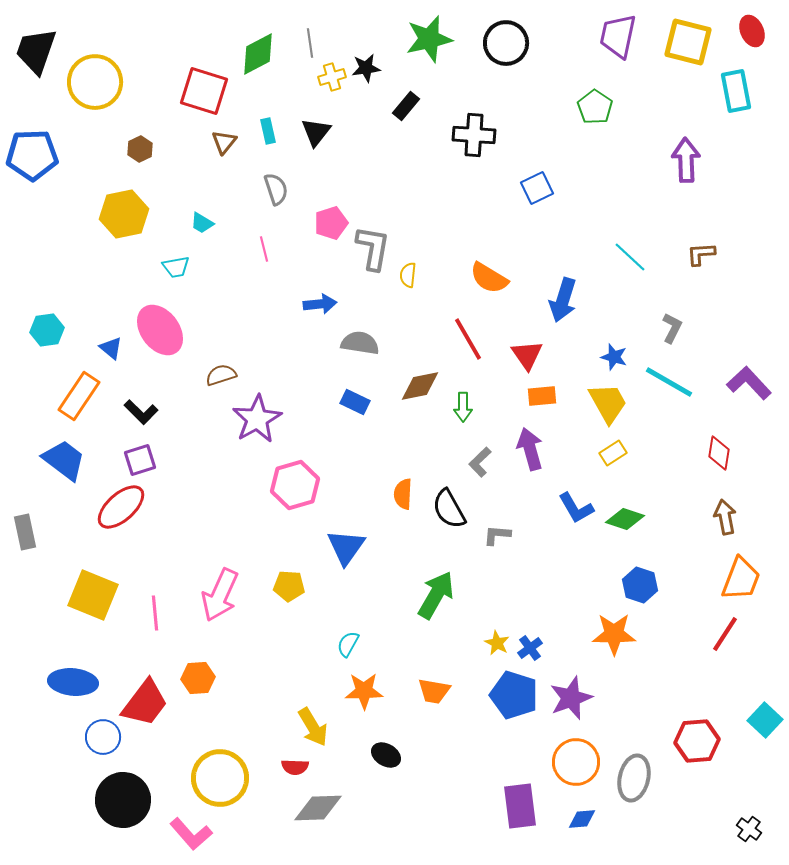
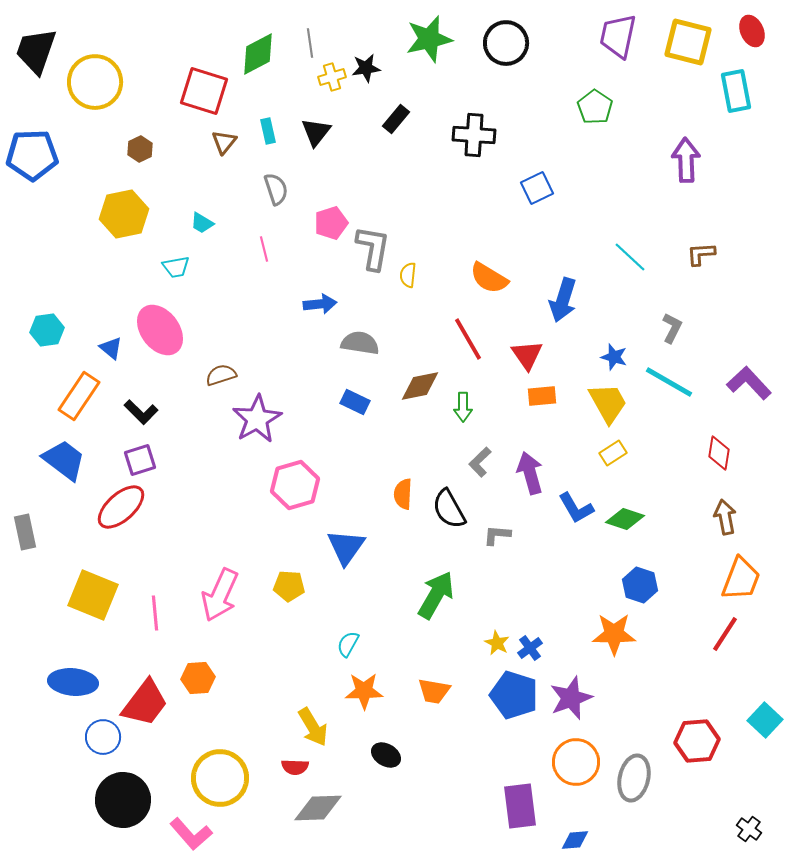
black rectangle at (406, 106): moved 10 px left, 13 px down
purple arrow at (530, 449): moved 24 px down
blue diamond at (582, 819): moved 7 px left, 21 px down
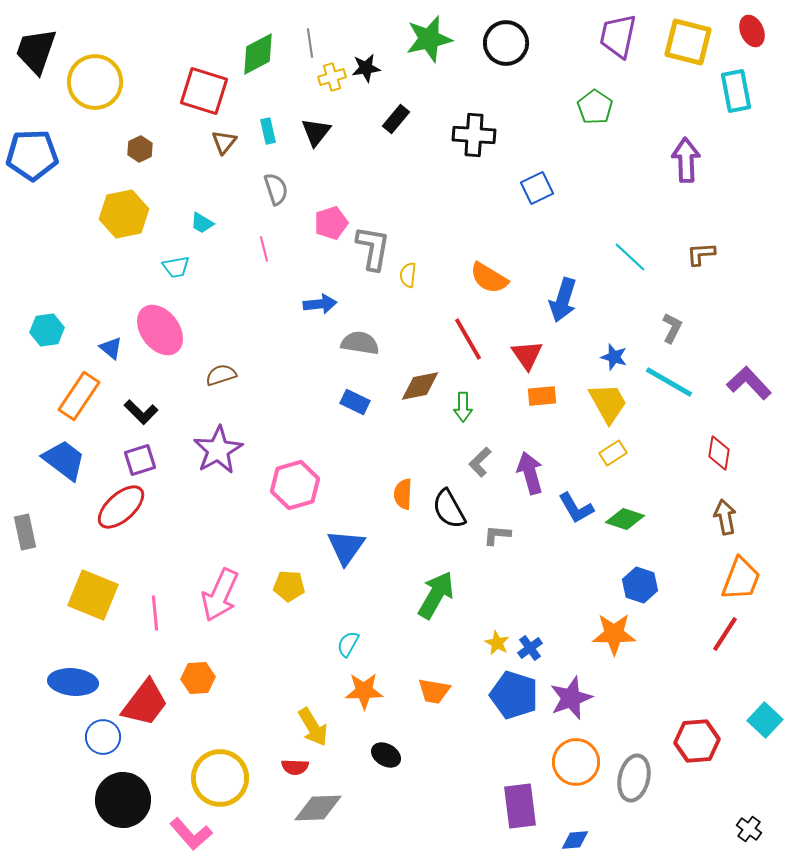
purple star at (257, 419): moved 39 px left, 31 px down
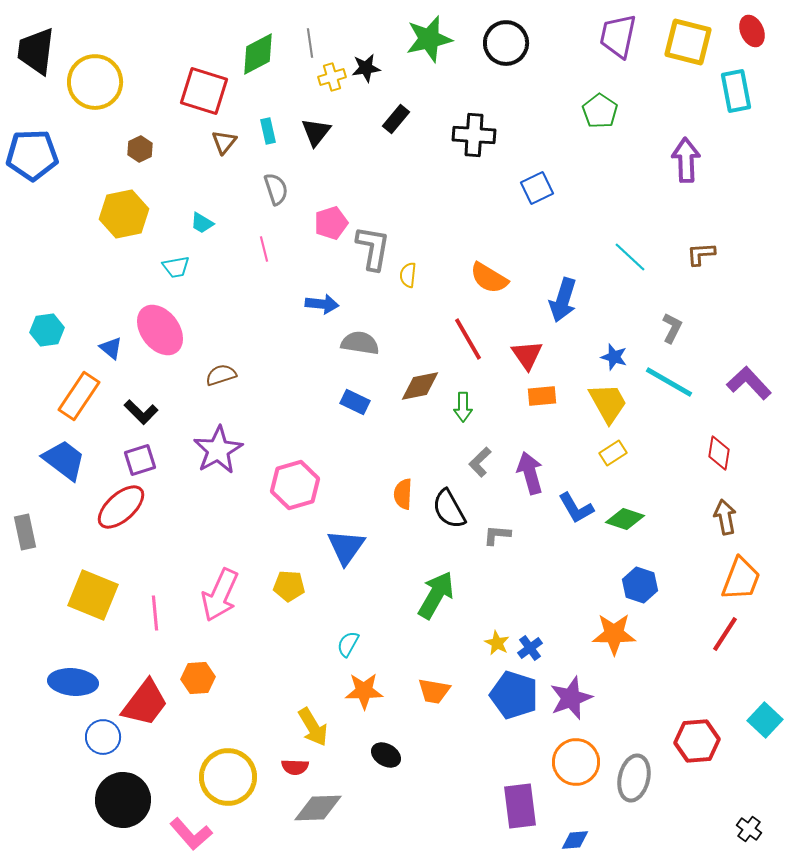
black trapezoid at (36, 51): rotated 12 degrees counterclockwise
green pentagon at (595, 107): moved 5 px right, 4 px down
blue arrow at (320, 304): moved 2 px right; rotated 12 degrees clockwise
yellow circle at (220, 778): moved 8 px right, 1 px up
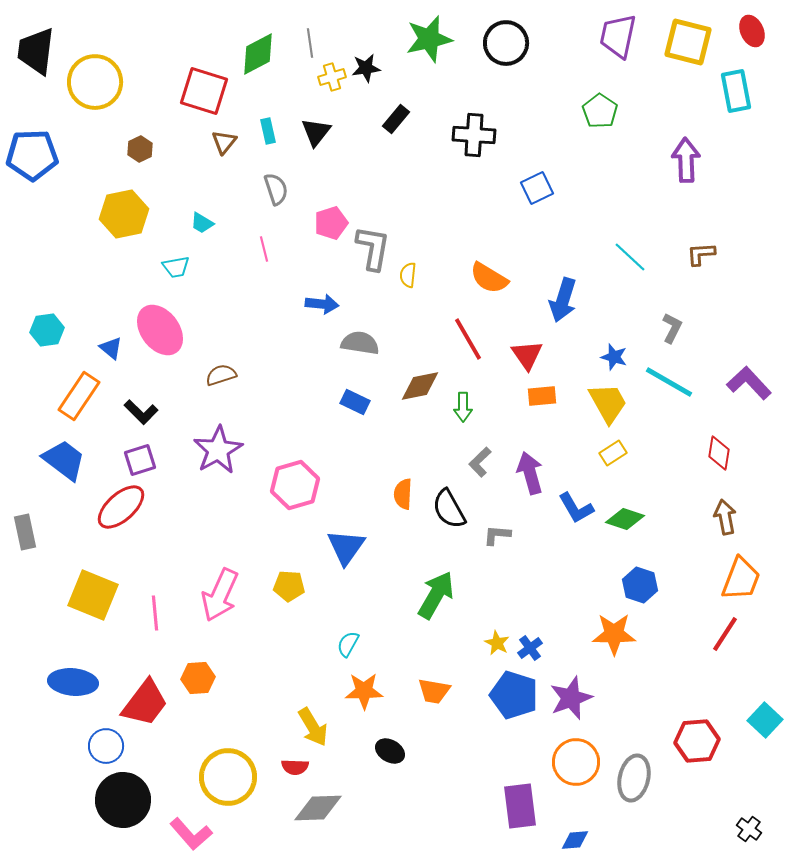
blue circle at (103, 737): moved 3 px right, 9 px down
black ellipse at (386, 755): moved 4 px right, 4 px up
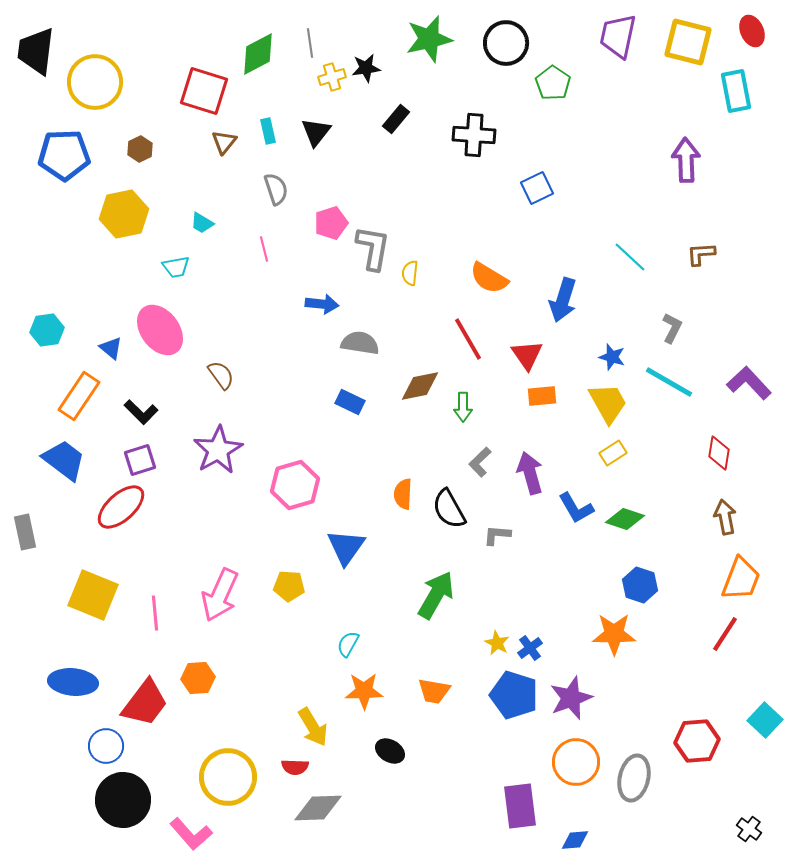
green pentagon at (600, 111): moved 47 px left, 28 px up
blue pentagon at (32, 155): moved 32 px right
yellow semicircle at (408, 275): moved 2 px right, 2 px up
blue star at (614, 357): moved 2 px left
brown semicircle at (221, 375): rotated 72 degrees clockwise
blue rectangle at (355, 402): moved 5 px left
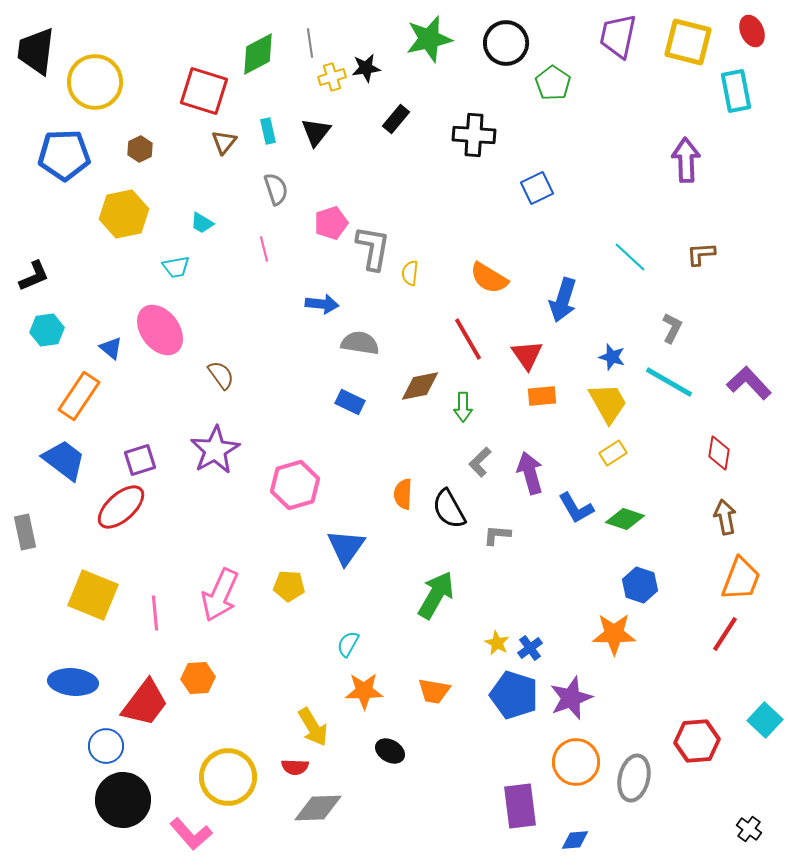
black L-shape at (141, 412): moved 107 px left, 136 px up; rotated 68 degrees counterclockwise
purple star at (218, 450): moved 3 px left
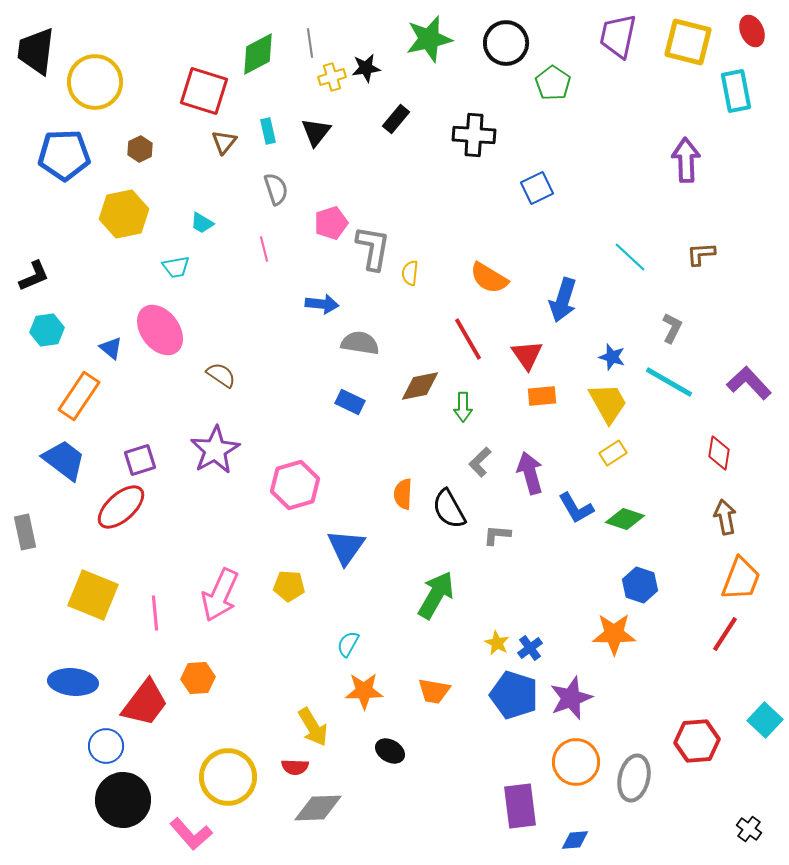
brown semicircle at (221, 375): rotated 20 degrees counterclockwise
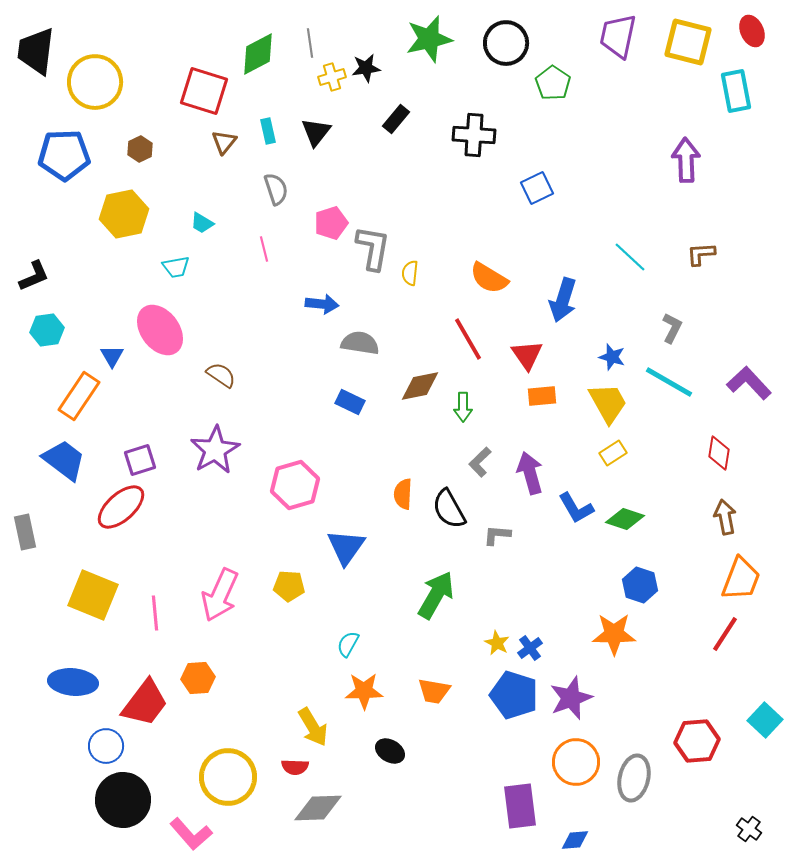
blue triangle at (111, 348): moved 1 px right, 8 px down; rotated 20 degrees clockwise
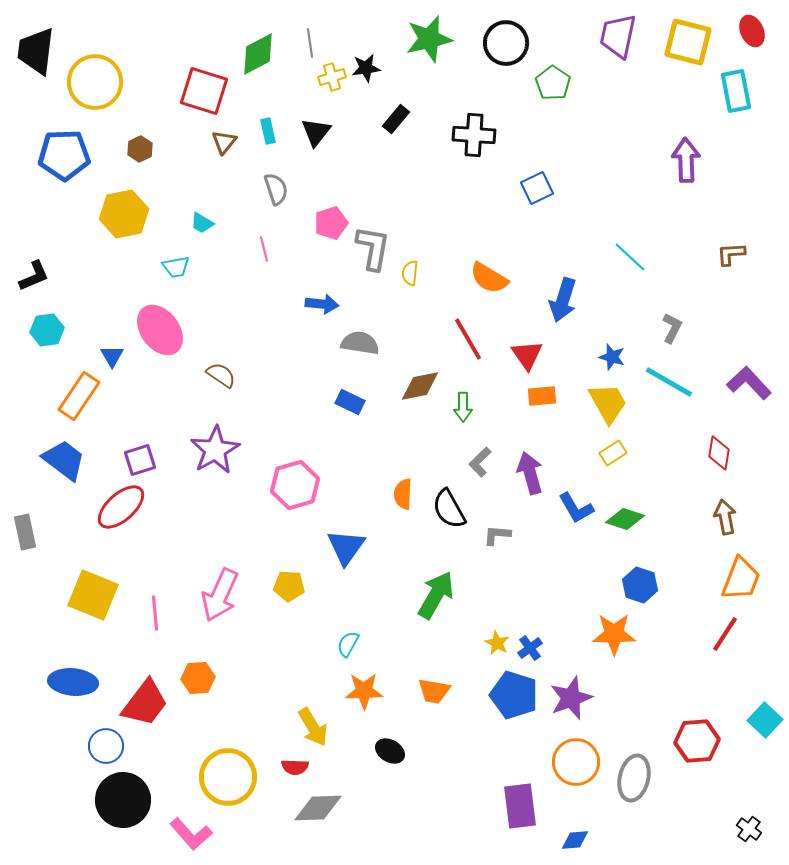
brown L-shape at (701, 254): moved 30 px right
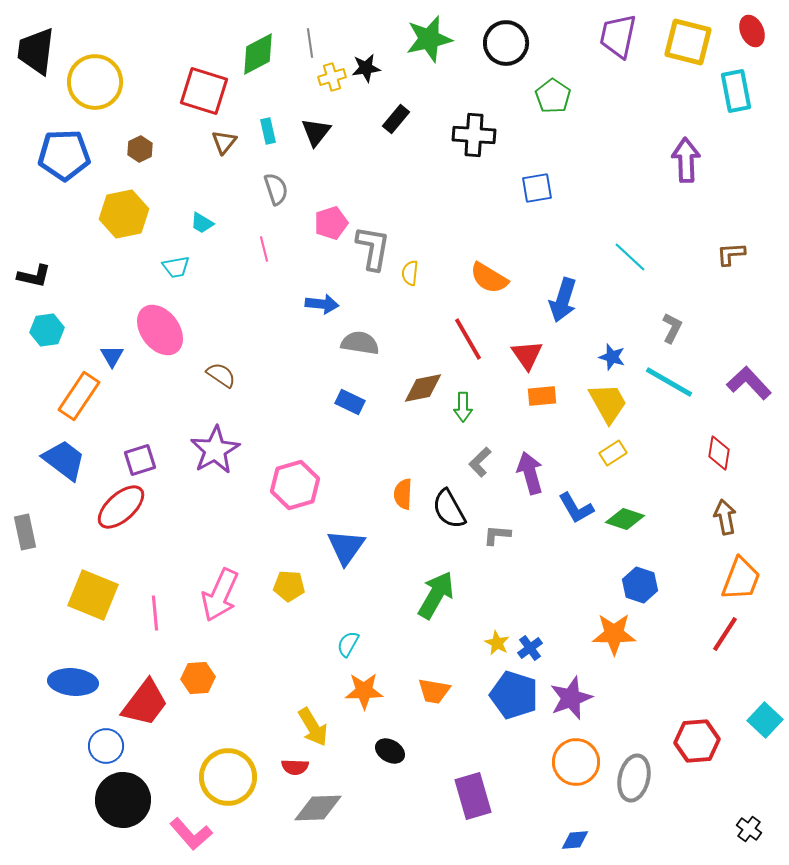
green pentagon at (553, 83): moved 13 px down
blue square at (537, 188): rotated 16 degrees clockwise
black L-shape at (34, 276): rotated 36 degrees clockwise
brown diamond at (420, 386): moved 3 px right, 2 px down
purple rectangle at (520, 806): moved 47 px left, 10 px up; rotated 9 degrees counterclockwise
